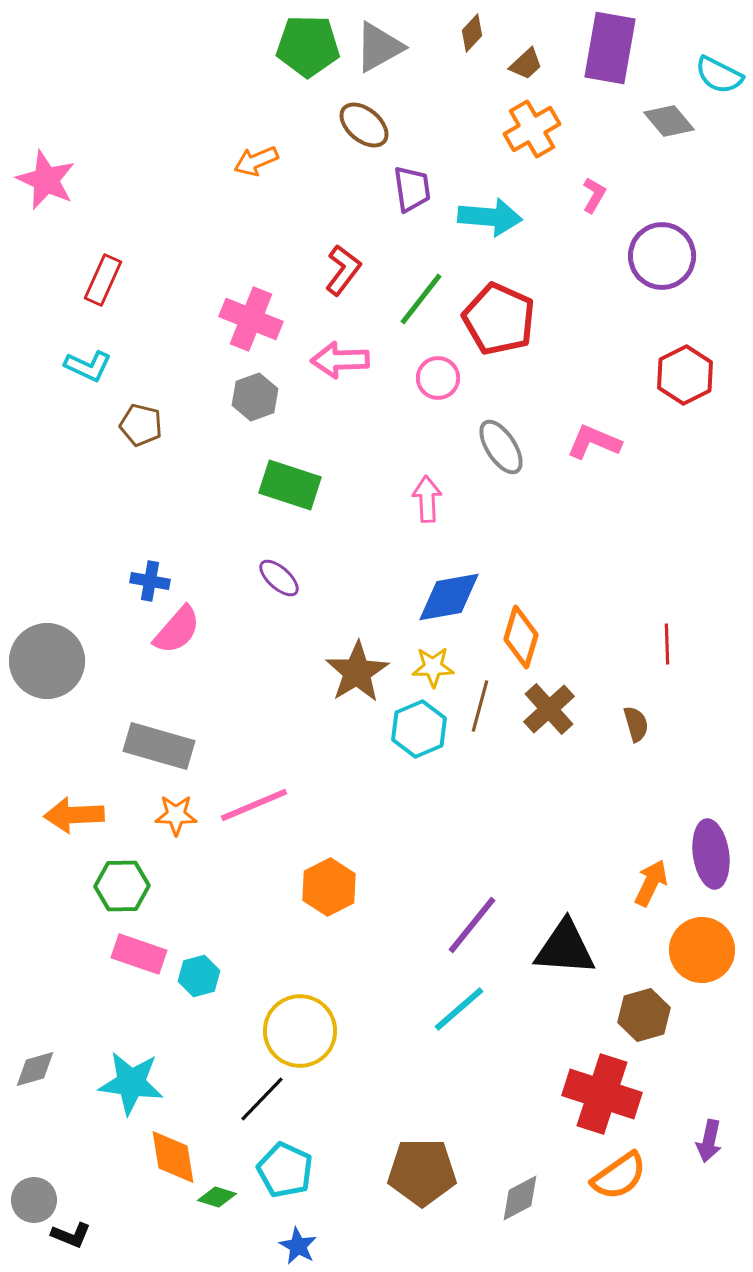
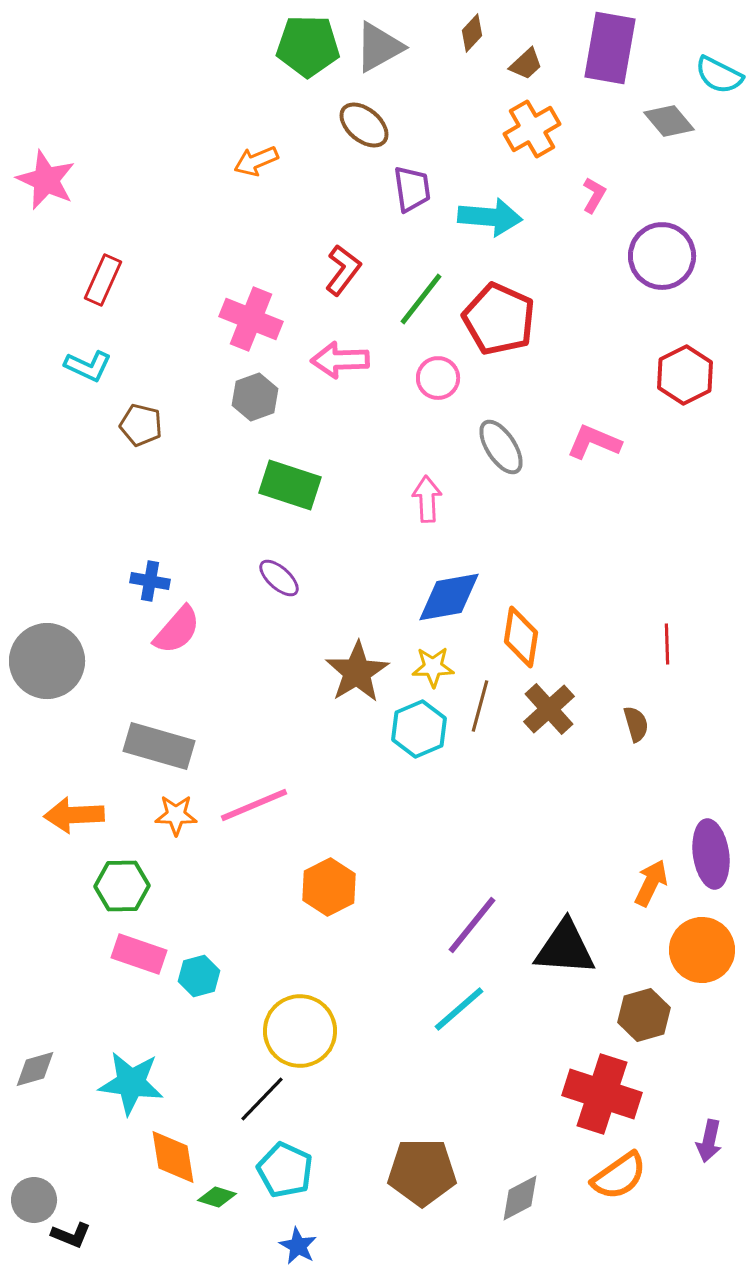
orange diamond at (521, 637): rotated 8 degrees counterclockwise
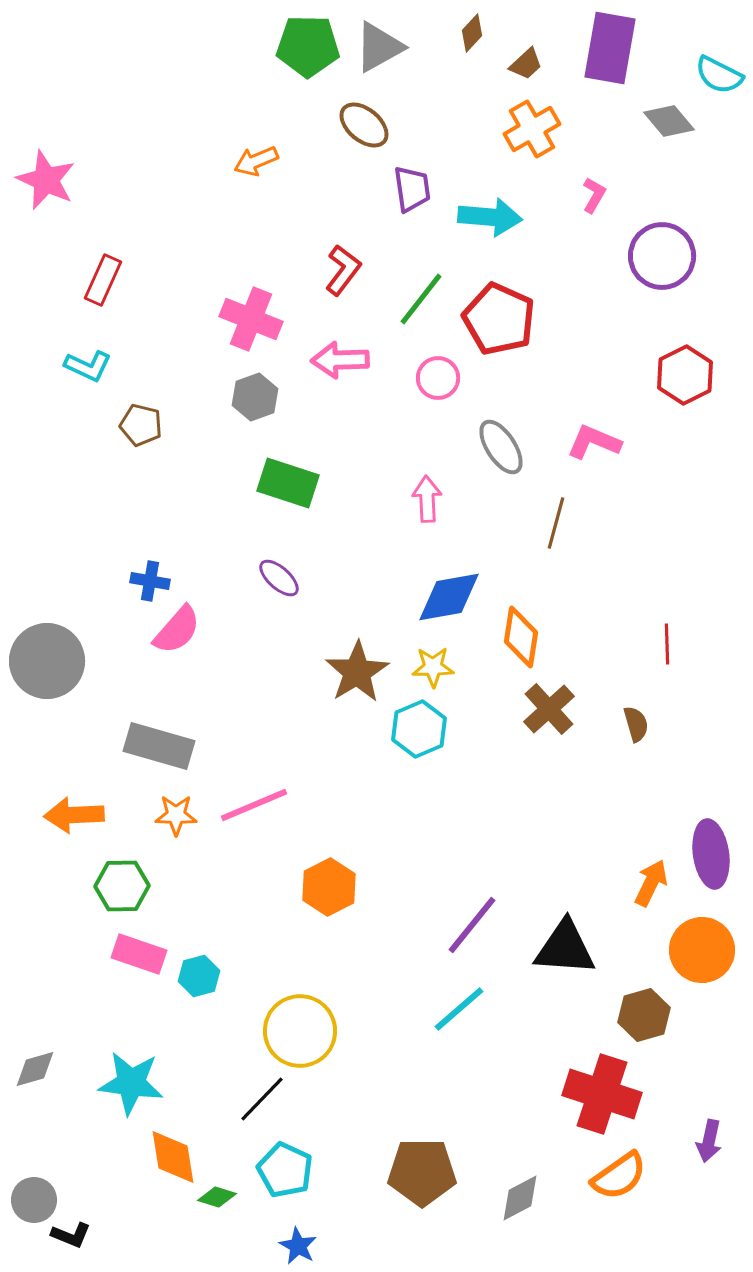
green rectangle at (290, 485): moved 2 px left, 2 px up
brown line at (480, 706): moved 76 px right, 183 px up
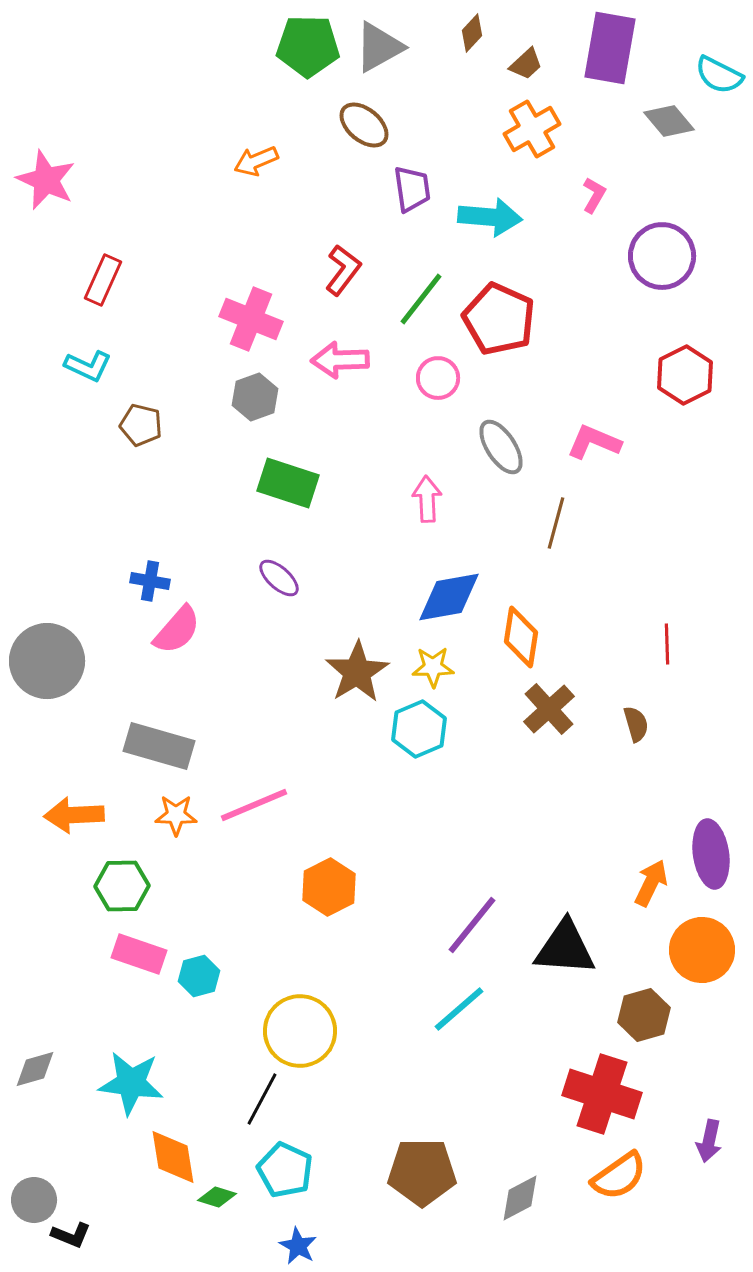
black line at (262, 1099): rotated 16 degrees counterclockwise
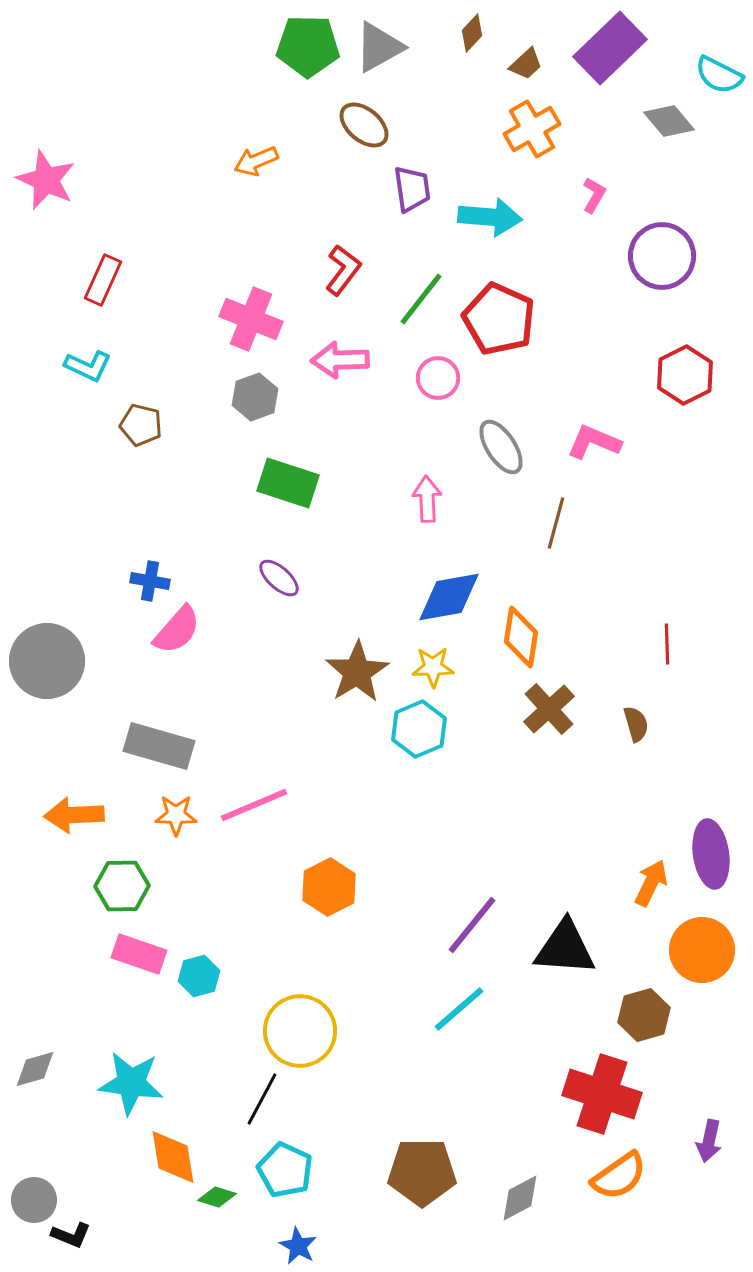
purple rectangle at (610, 48): rotated 36 degrees clockwise
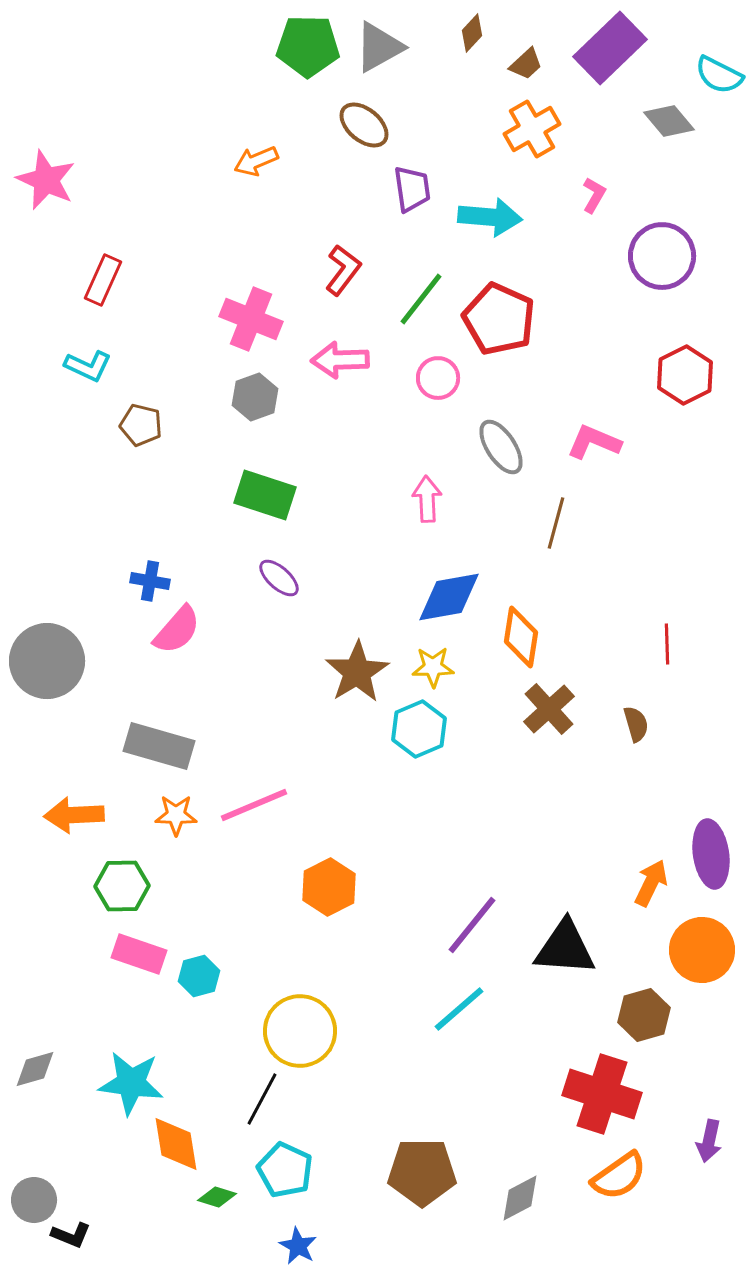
green rectangle at (288, 483): moved 23 px left, 12 px down
orange diamond at (173, 1157): moved 3 px right, 13 px up
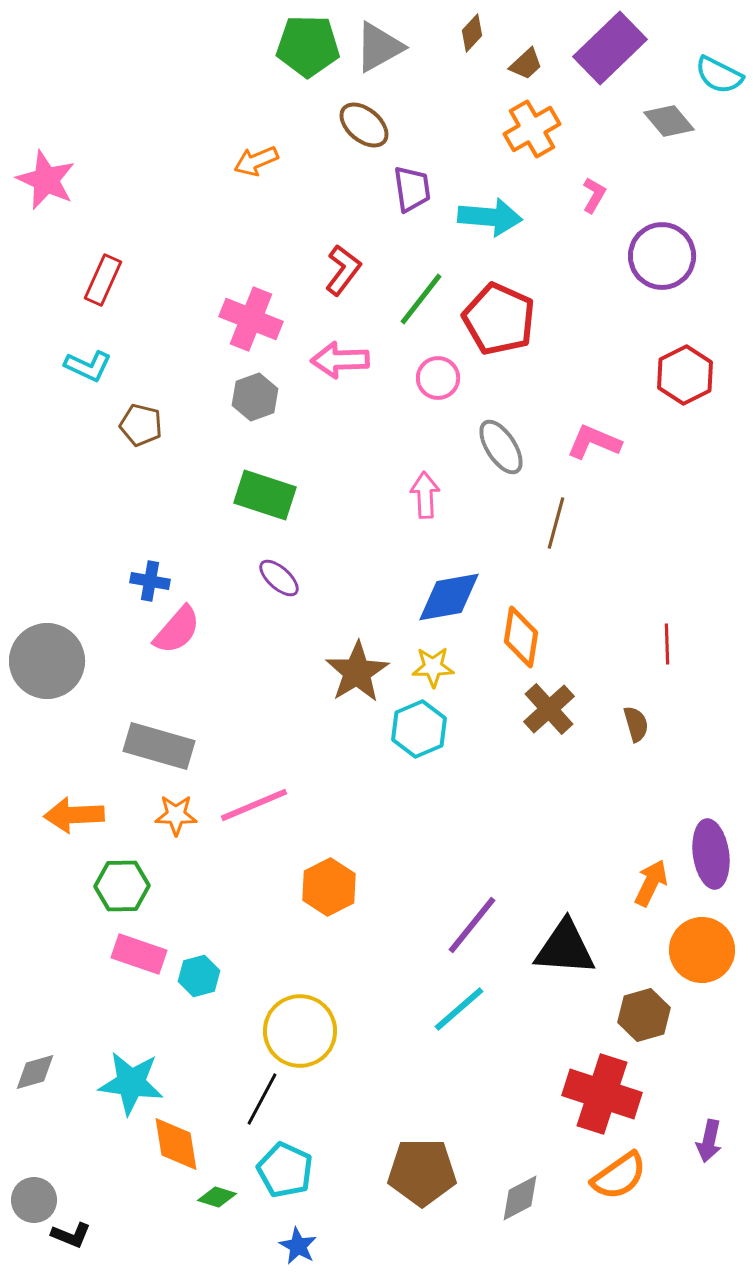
pink arrow at (427, 499): moved 2 px left, 4 px up
gray diamond at (35, 1069): moved 3 px down
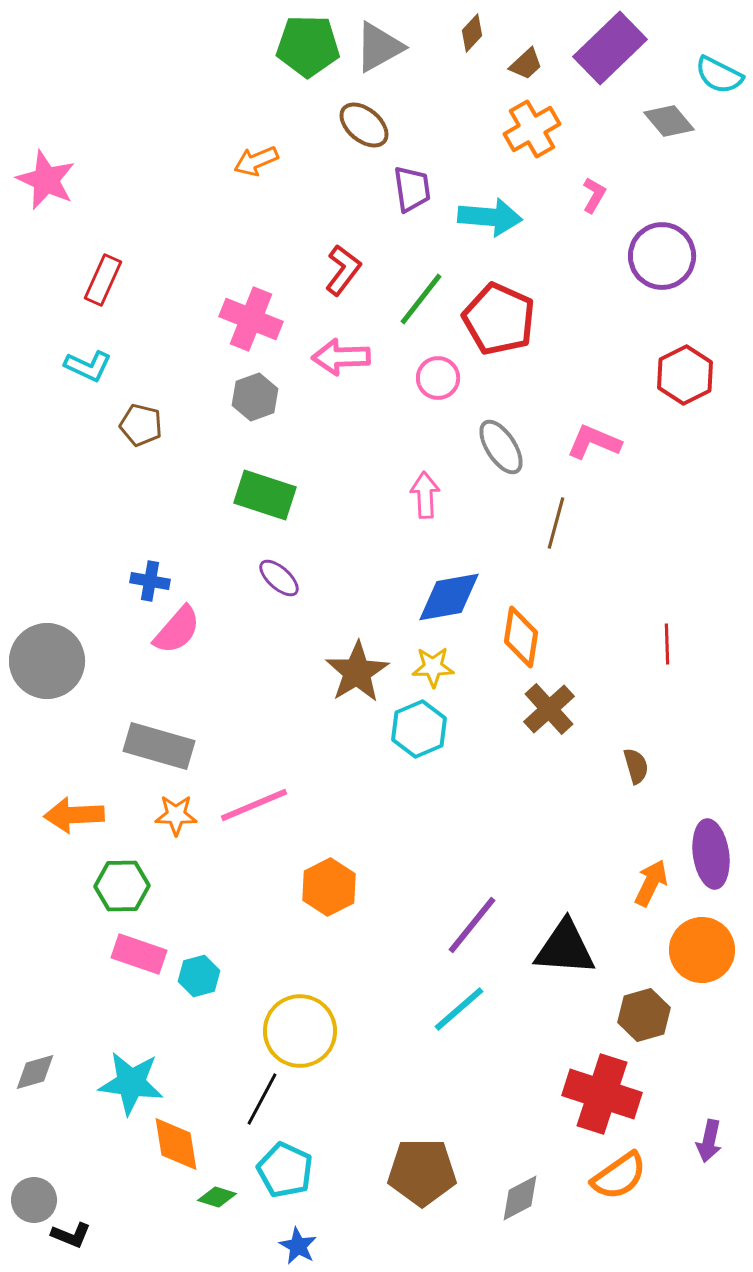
pink arrow at (340, 360): moved 1 px right, 3 px up
brown semicircle at (636, 724): moved 42 px down
